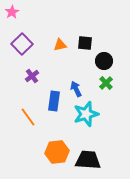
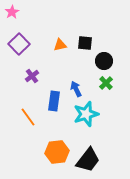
purple square: moved 3 px left
black trapezoid: rotated 124 degrees clockwise
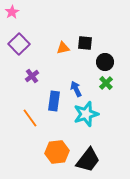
orange triangle: moved 3 px right, 3 px down
black circle: moved 1 px right, 1 px down
orange line: moved 2 px right, 1 px down
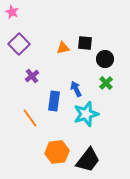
pink star: rotated 16 degrees counterclockwise
black circle: moved 3 px up
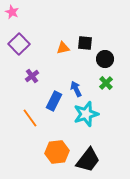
blue rectangle: rotated 18 degrees clockwise
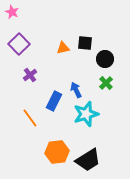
purple cross: moved 2 px left, 1 px up
blue arrow: moved 1 px down
black trapezoid: rotated 20 degrees clockwise
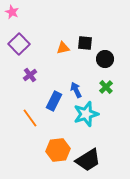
green cross: moved 4 px down
orange hexagon: moved 1 px right, 2 px up
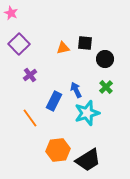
pink star: moved 1 px left, 1 px down
cyan star: moved 1 px right, 1 px up
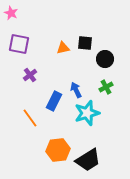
purple square: rotated 35 degrees counterclockwise
green cross: rotated 16 degrees clockwise
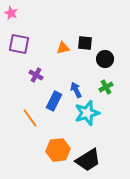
purple cross: moved 6 px right; rotated 24 degrees counterclockwise
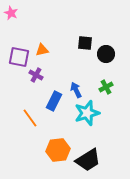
purple square: moved 13 px down
orange triangle: moved 21 px left, 2 px down
black circle: moved 1 px right, 5 px up
